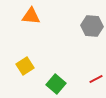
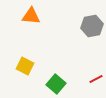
gray hexagon: rotated 15 degrees counterclockwise
yellow square: rotated 30 degrees counterclockwise
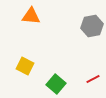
red line: moved 3 px left
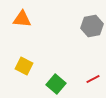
orange triangle: moved 9 px left, 3 px down
yellow square: moved 1 px left
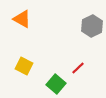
orange triangle: rotated 24 degrees clockwise
gray hexagon: rotated 15 degrees counterclockwise
red line: moved 15 px left, 11 px up; rotated 16 degrees counterclockwise
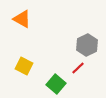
gray hexagon: moved 5 px left, 19 px down
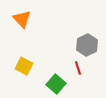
orange triangle: rotated 18 degrees clockwise
red line: rotated 64 degrees counterclockwise
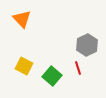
green square: moved 4 px left, 8 px up
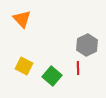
red line: rotated 16 degrees clockwise
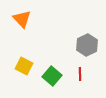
red line: moved 2 px right, 6 px down
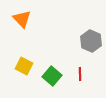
gray hexagon: moved 4 px right, 4 px up; rotated 10 degrees counterclockwise
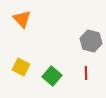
gray hexagon: rotated 10 degrees counterclockwise
yellow square: moved 3 px left, 1 px down
red line: moved 6 px right, 1 px up
